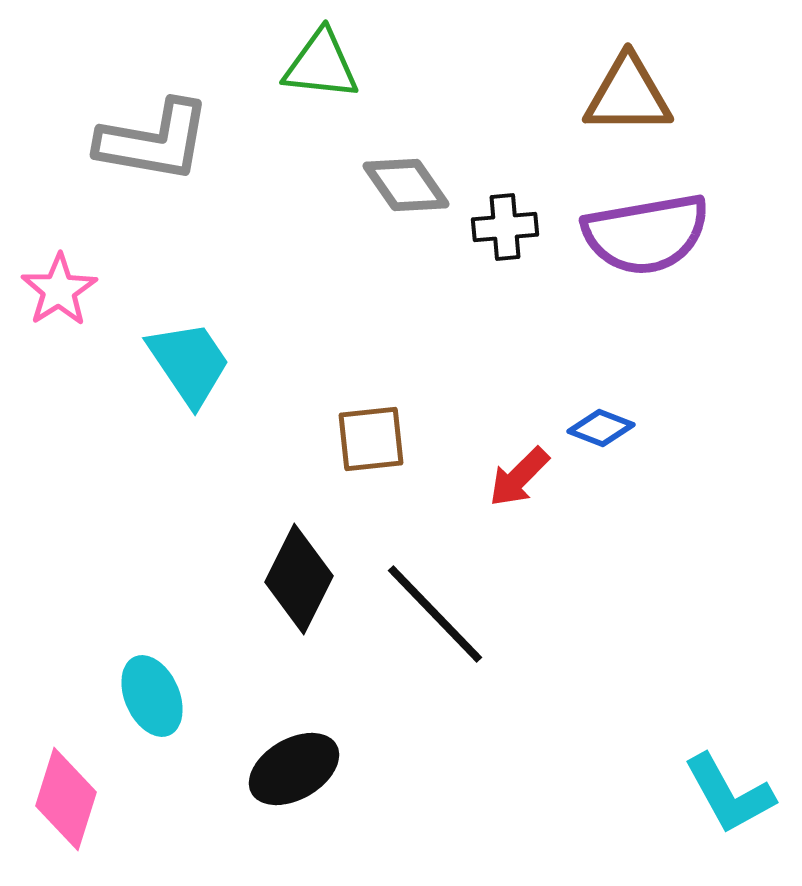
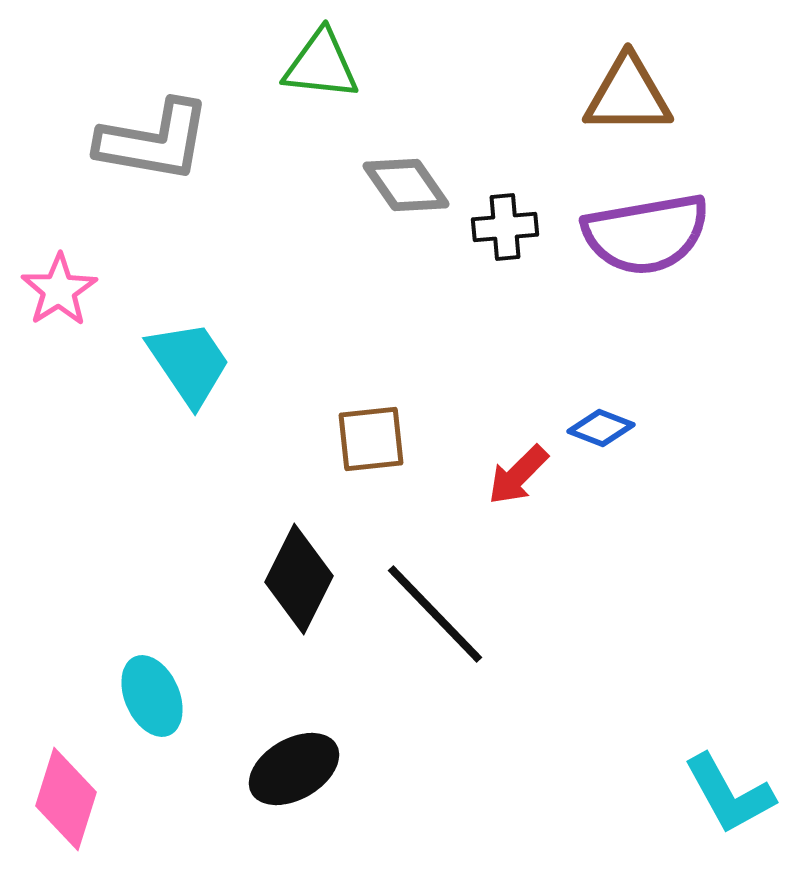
red arrow: moved 1 px left, 2 px up
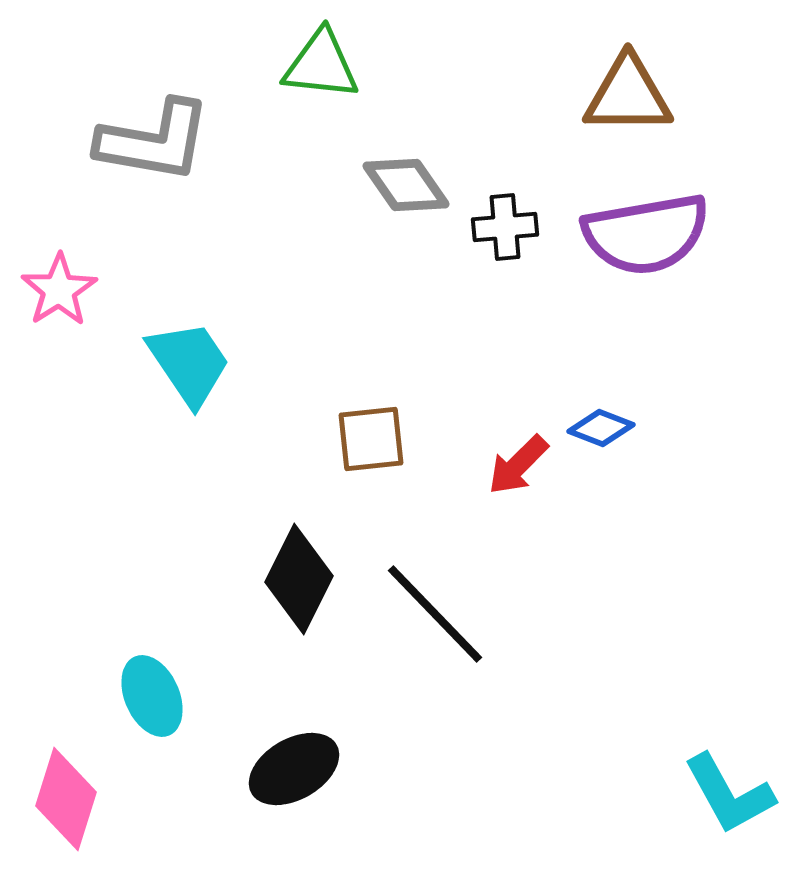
red arrow: moved 10 px up
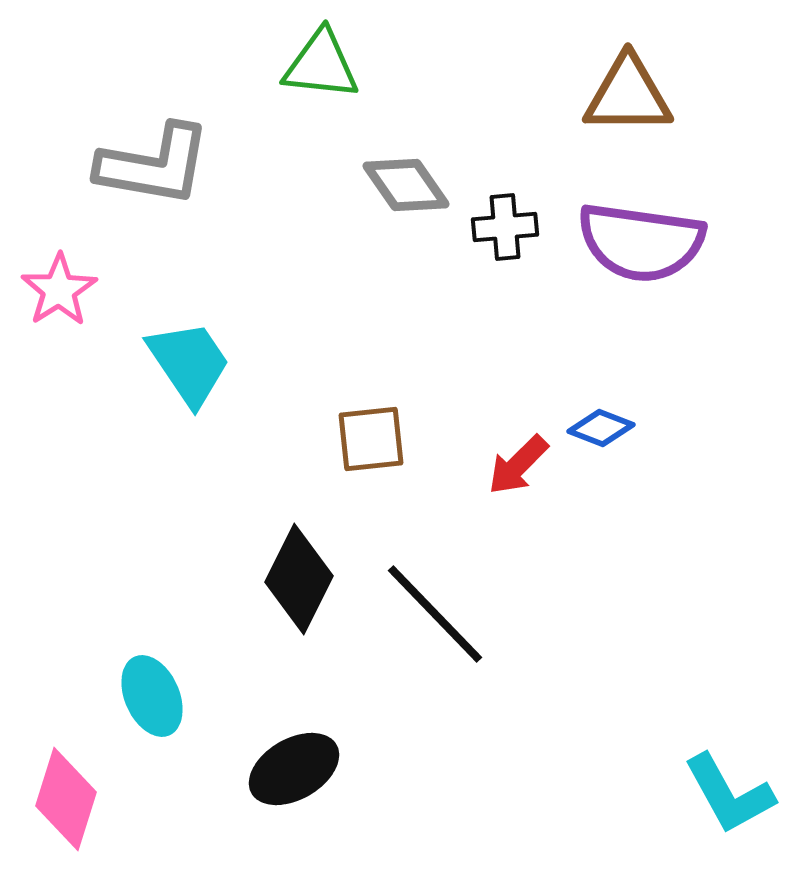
gray L-shape: moved 24 px down
purple semicircle: moved 5 px left, 8 px down; rotated 18 degrees clockwise
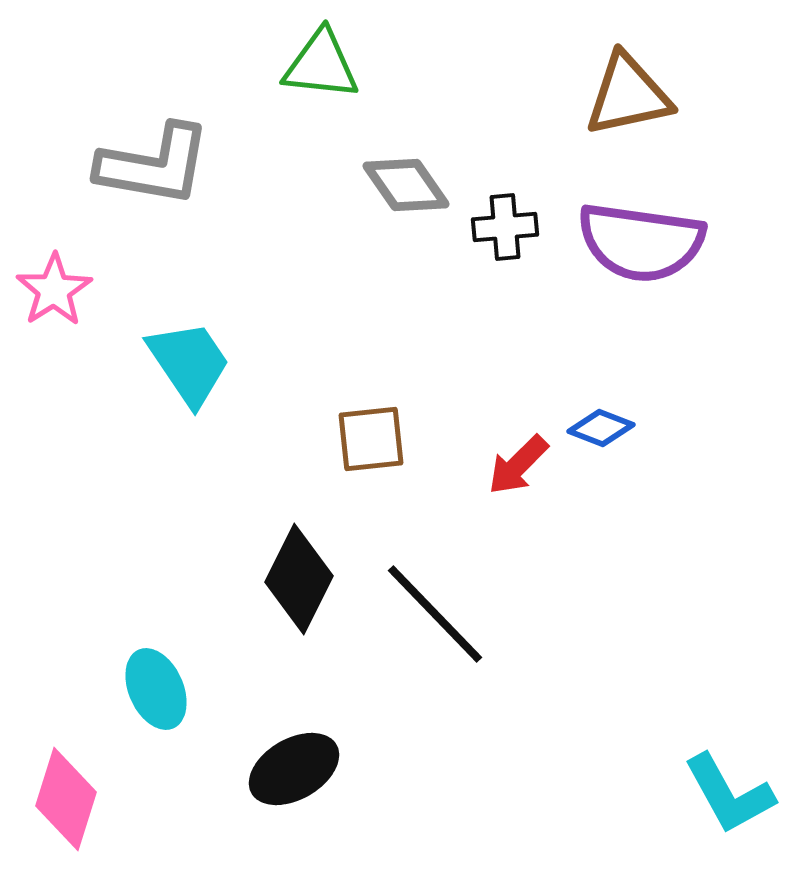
brown triangle: rotated 12 degrees counterclockwise
pink star: moved 5 px left
cyan ellipse: moved 4 px right, 7 px up
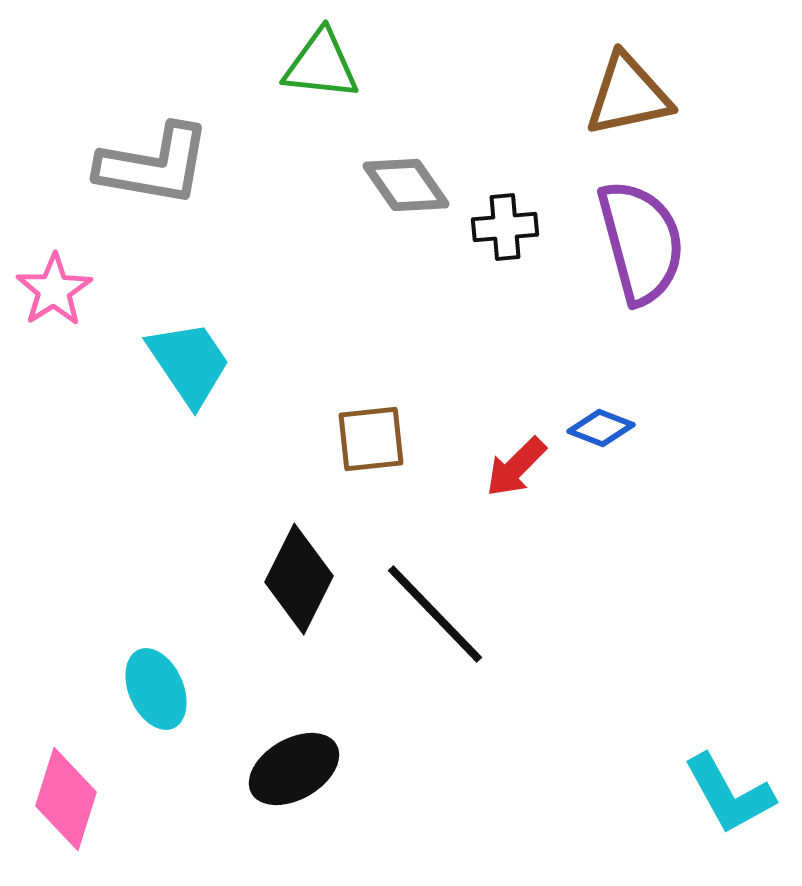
purple semicircle: rotated 113 degrees counterclockwise
red arrow: moved 2 px left, 2 px down
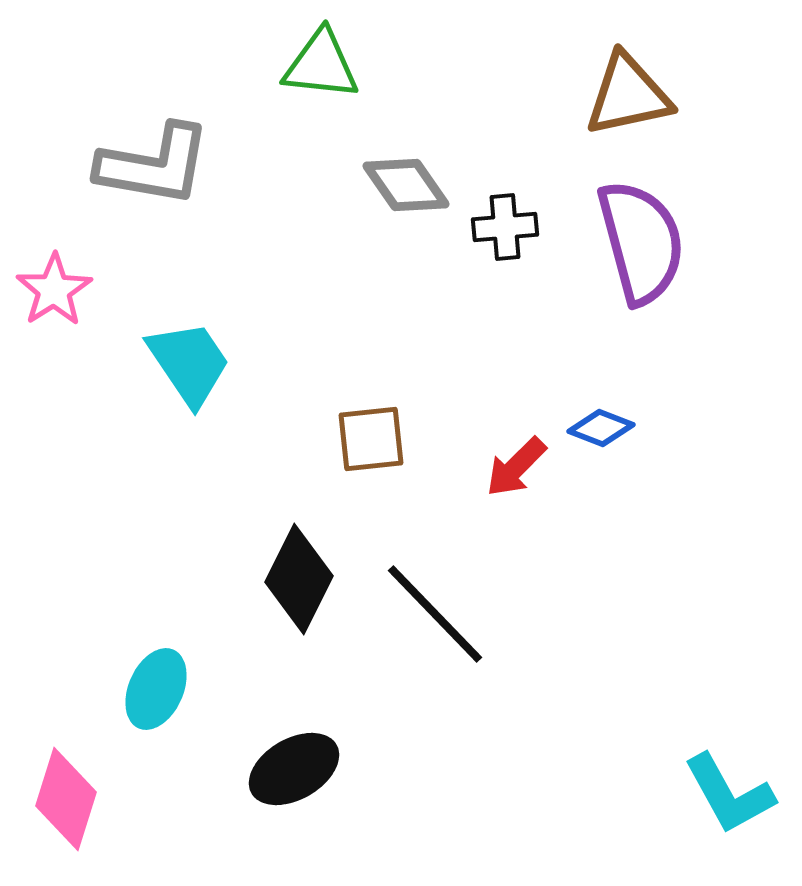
cyan ellipse: rotated 48 degrees clockwise
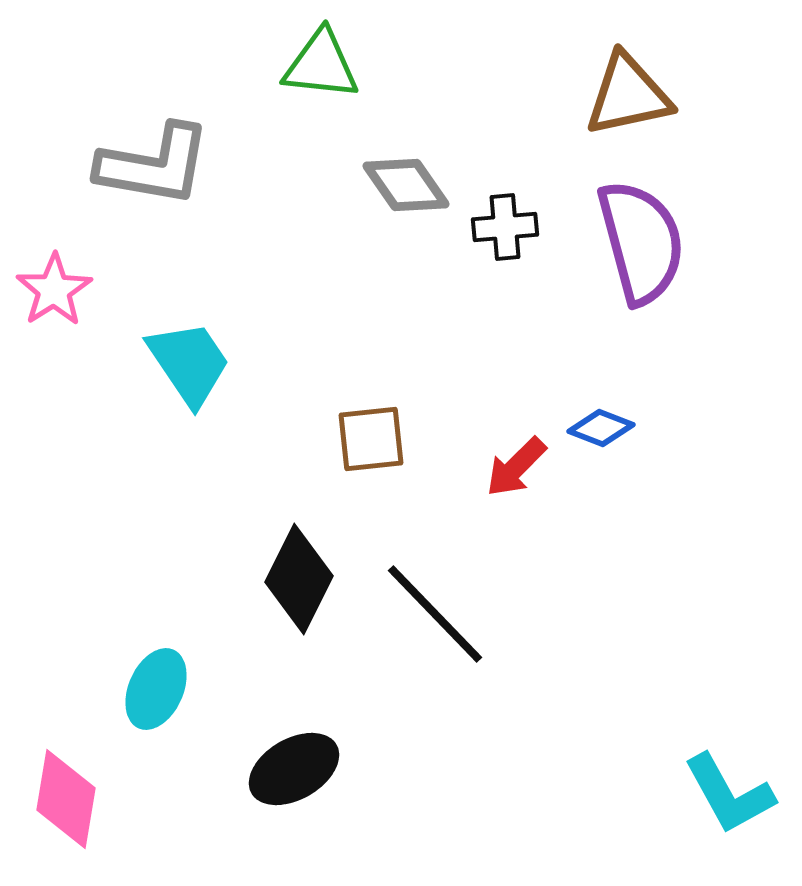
pink diamond: rotated 8 degrees counterclockwise
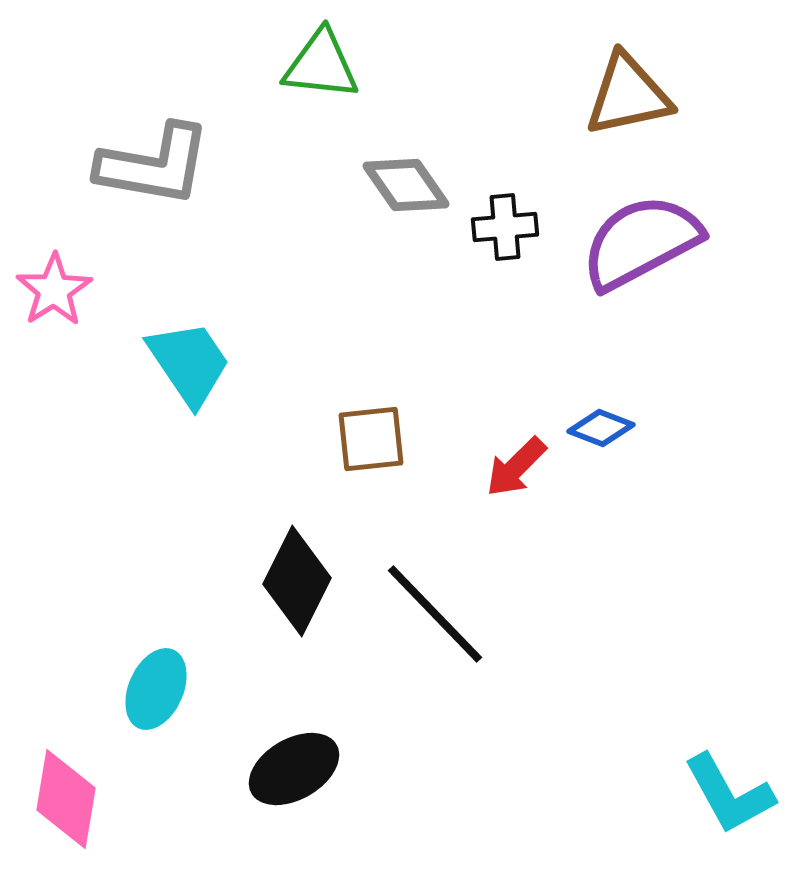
purple semicircle: rotated 103 degrees counterclockwise
black diamond: moved 2 px left, 2 px down
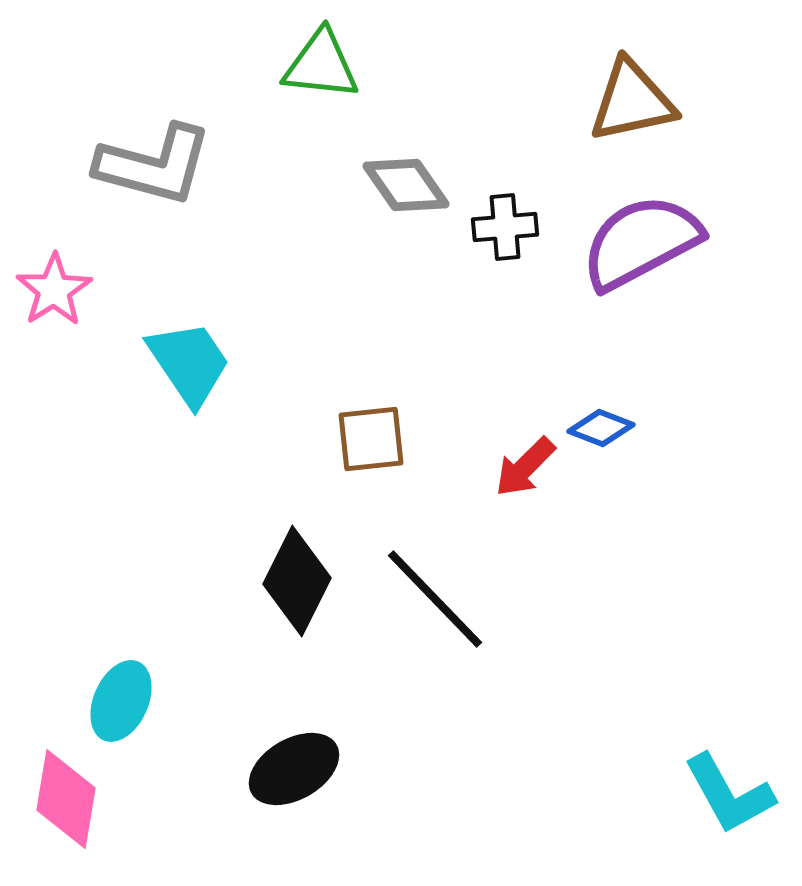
brown triangle: moved 4 px right, 6 px down
gray L-shape: rotated 5 degrees clockwise
red arrow: moved 9 px right
black line: moved 15 px up
cyan ellipse: moved 35 px left, 12 px down
